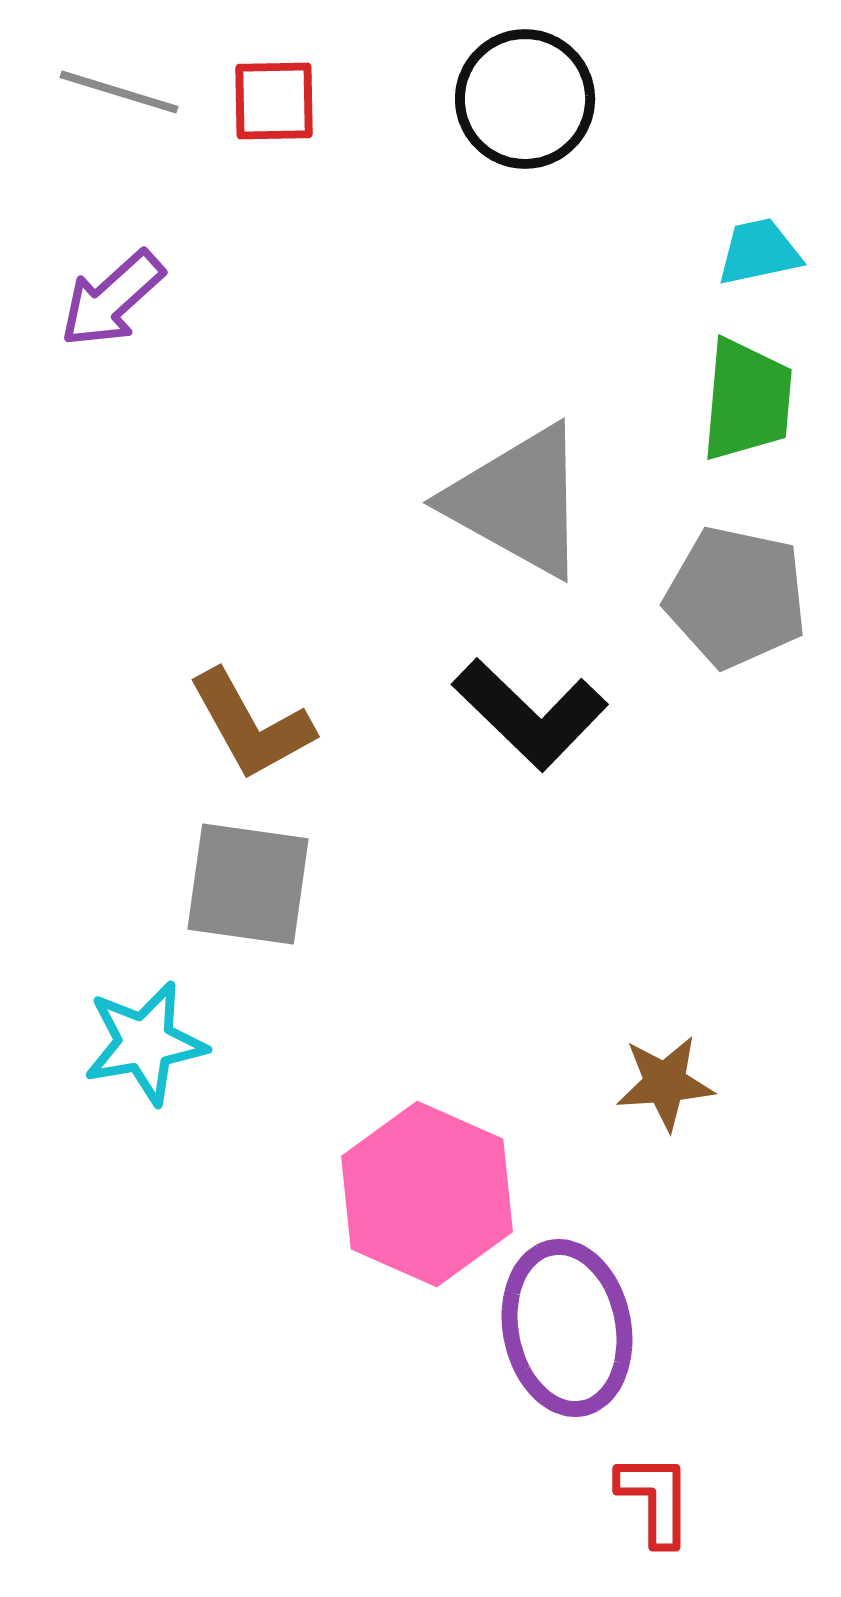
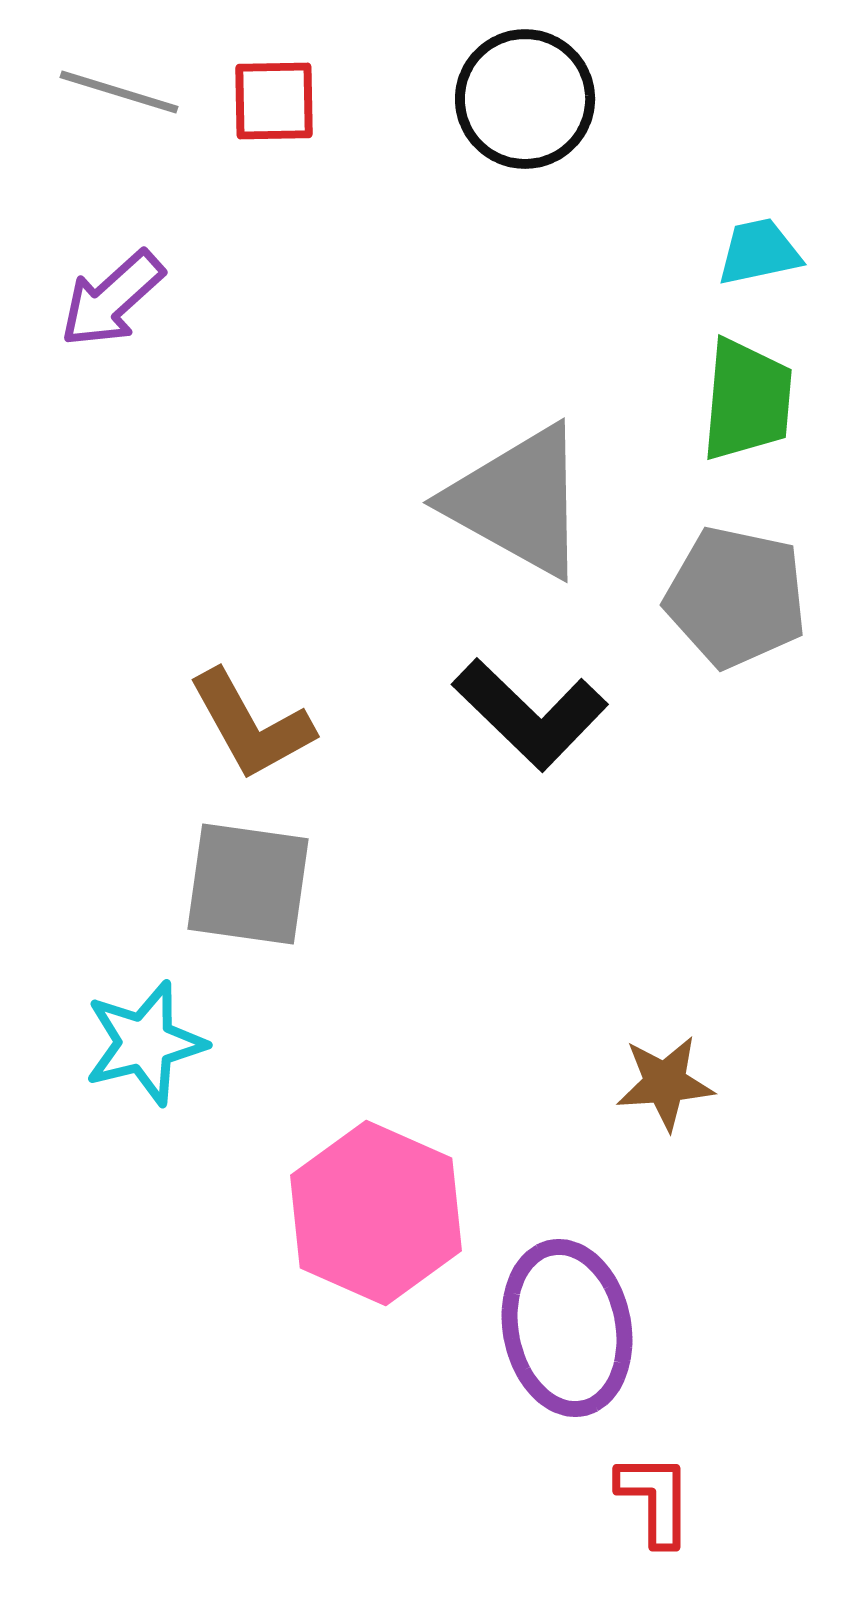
cyan star: rotated 4 degrees counterclockwise
pink hexagon: moved 51 px left, 19 px down
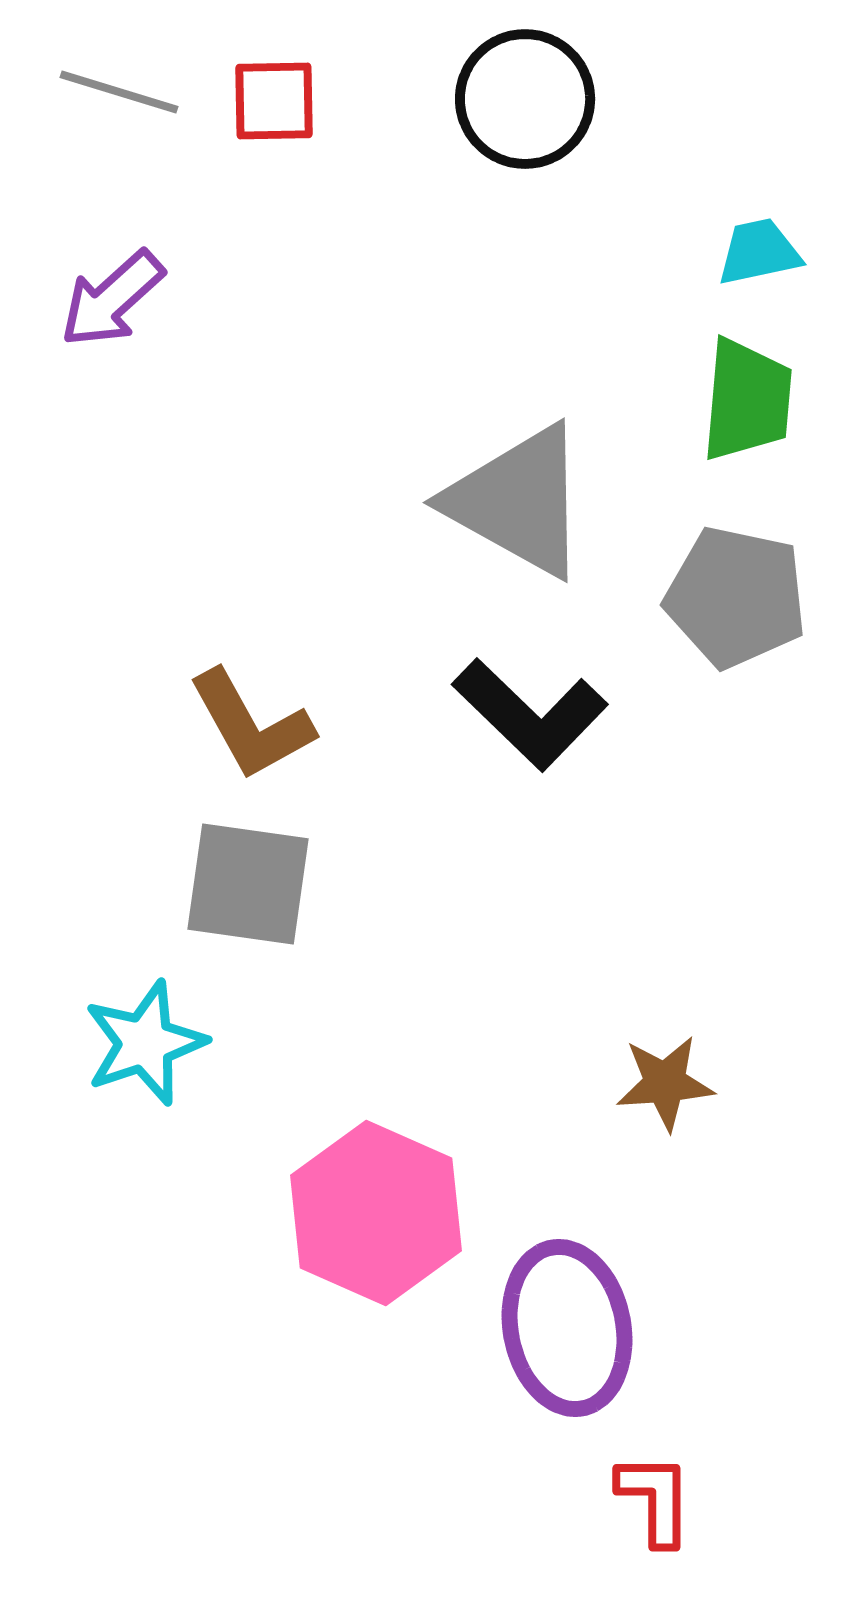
cyan star: rotated 5 degrees counterclockwise
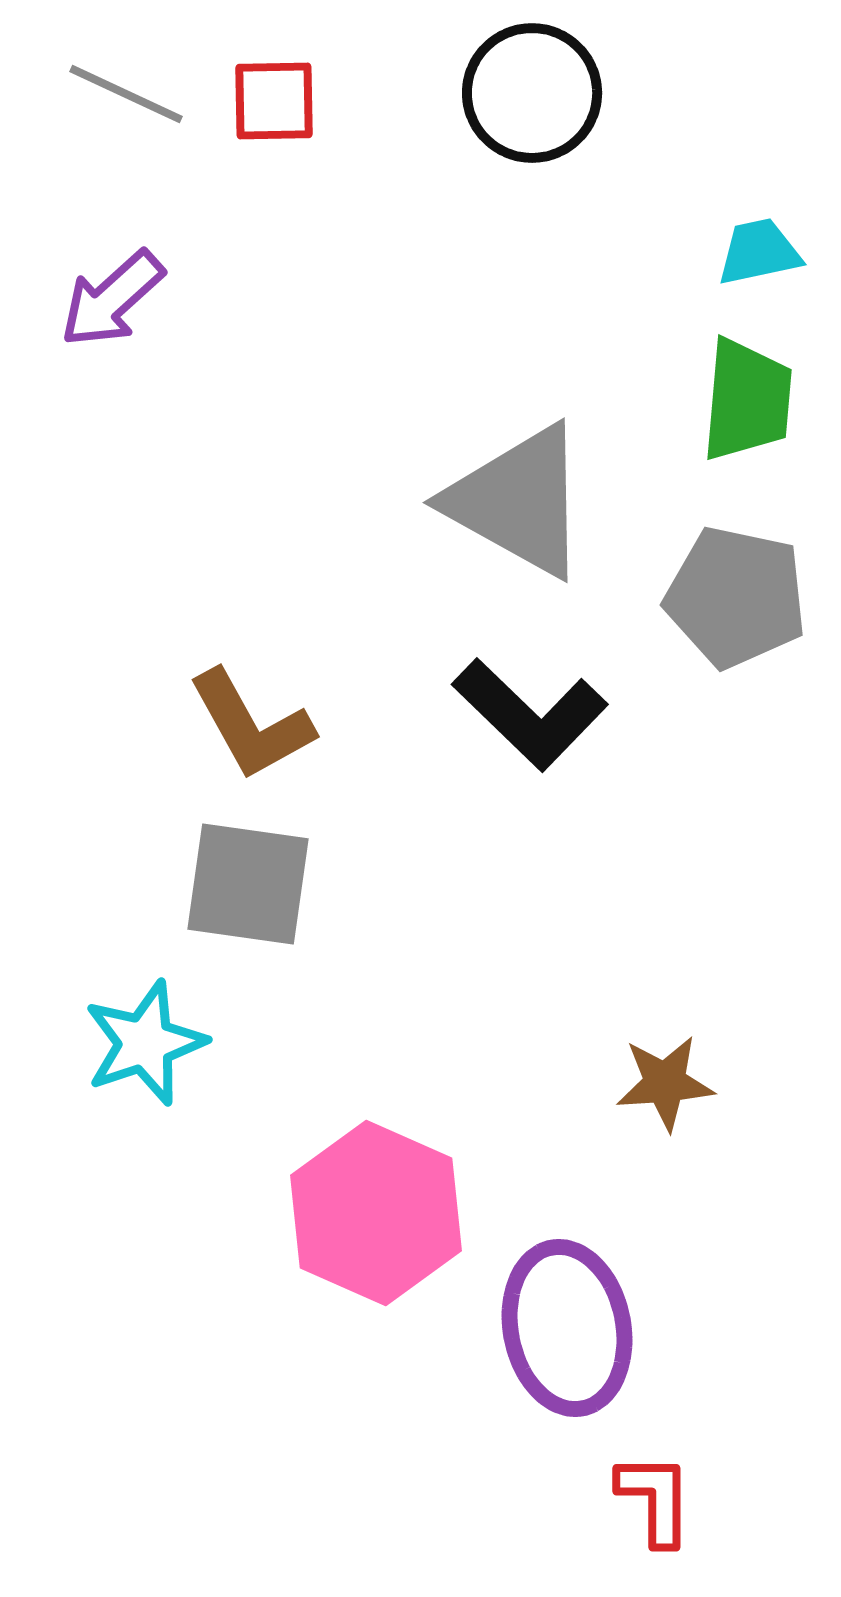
gray line: moved 7 px right, 2 px down; rotated 8 degrees clockwise
black circle: moved 7 px right, 6 px up
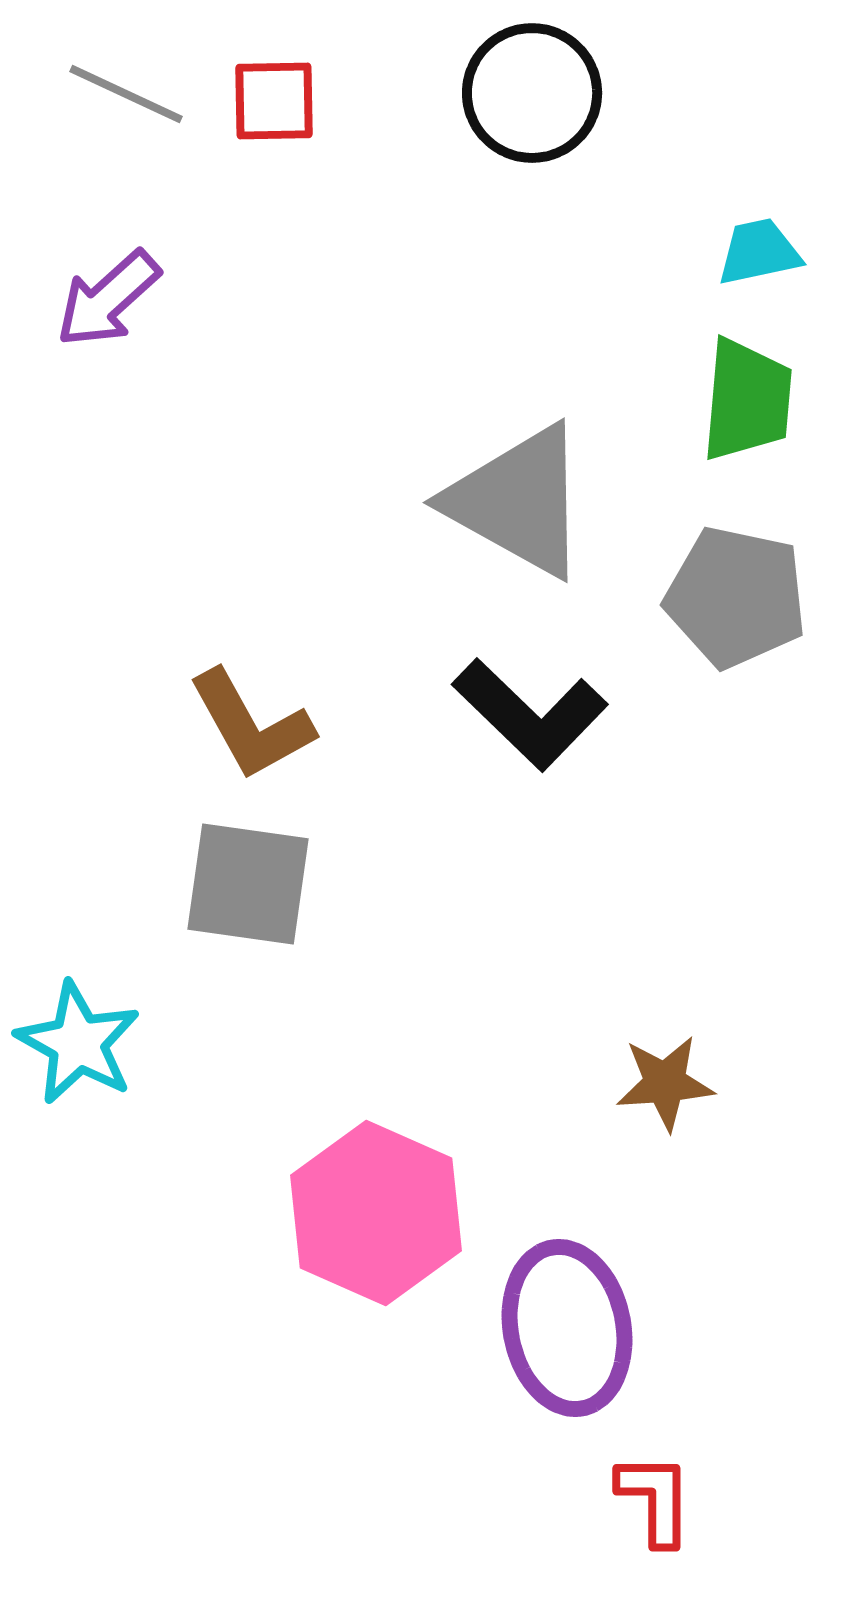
purple arrow: moved 4 px left
cyan star: moved 67 px left; rotated 24 degrees counterclockwise
